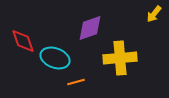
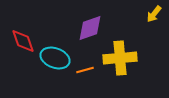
orange line: moved 9 px right, 12 px up
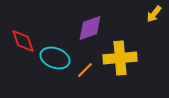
orange line: rotated 30 degrees counterclockwise
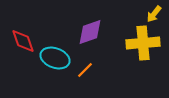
purple diamond: moved 4 px down
yellow cross: moved 23 px right, 15 px up
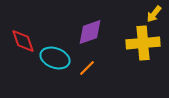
orange line: moved 2 px right, 2 px up
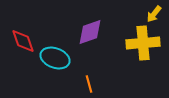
orange line: moved 2 px right, 16 px down; rotated 60 degrees counterclockwise
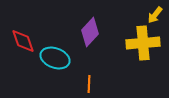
yellow arrow: moved 1 px right, 1 px down
purple diamond: rotated 28 degrees counterclockwise
orange line: rotated 18 degrees clockwise
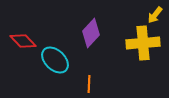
purple diamond: moved 1 px right, 1 px down
red diamond: rotated 24 degrees counterclockwise
cyan ellipse: moved 2 px down; rotated 24 degrees clockwise
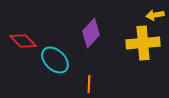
yellow arrow: rotated 42 degrees clockwise
